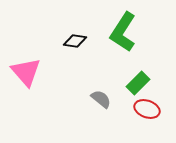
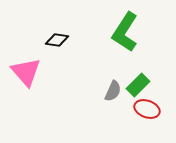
green L-shape: moved 2 px right
black diamond: moved 18 px left, 1 px up
green rectangle: moved 2 px down
gray semicircle: moved 12 px right, 8 px up; rotated 75 degrees clockwise
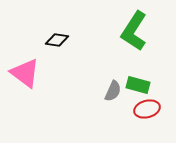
green L-shape: moved 9 px right, 1 px up
pink triangle: moved 1 px left, 1 px down; rotated 12 degrees counterclockwise
green rectangle: rotated 60 degrees clockwise
red ellipse: rotated 35 degrees counterclockwise
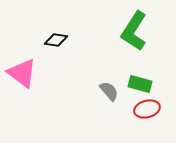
black diamond: moved 1 px left
pink triangle: moved 3 px left
green rectangle: moved 2 px right, 1 px up
gray semicircle: moved 4 px left; rotated 65 degrees counterclockwise
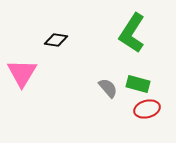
green L-shape: moved 2 px left, 2 px down
pink triangle: rotated 24 degrees clockwise
green rectangle: moved 2 px left
gray semicircle: moved 1 px left, 3 px up
